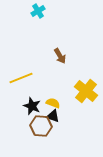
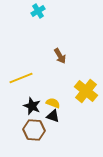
brown hexagon: moved 7 px left, 4 px down
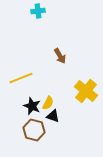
cyan cross: rotated 24 degrees clockwise
yellow semicircle: moved 5 px left; rotated 96 degrees clockwise
brown hexagon: rotated 10 degrees clockwise
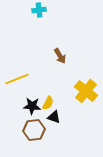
cyan cross: moved 1 px right, 1 px up
yellow line: moved 4 px left, 1 px down
black star: rotated 18 degrees counterclockwise
black triangle: moved 1 px right, 1 px down
brown hexagon: rotated 20 degrees counterclockwise
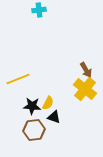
brown arrow: moved 26 px right, 14 px down
yellow line: moved 1 px right
yellow cross: moved 1 px left, 2 px up
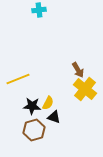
brown arrow: moved 8 px left
brown hexagon: rotated 10 degrees counterclockwise
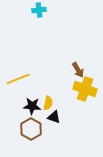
yellow cross: rotated 20 degrees counterclockwise
yellow semicircle: rotated 16 degrees counterclockwise
brown hexagon: moved 3 px left, 1 px up; rotated 15 degrees counterclockwise
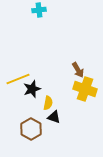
black star: moved 17 px up; rotated 24 degrees counterclockwise
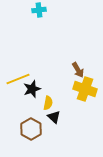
black triangle: rotated 24 degrees clockwise
